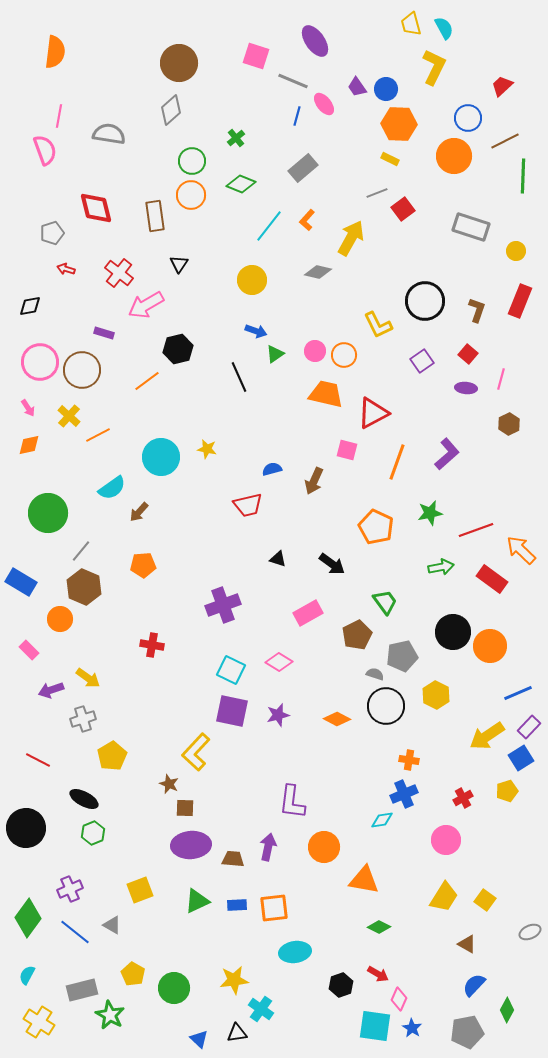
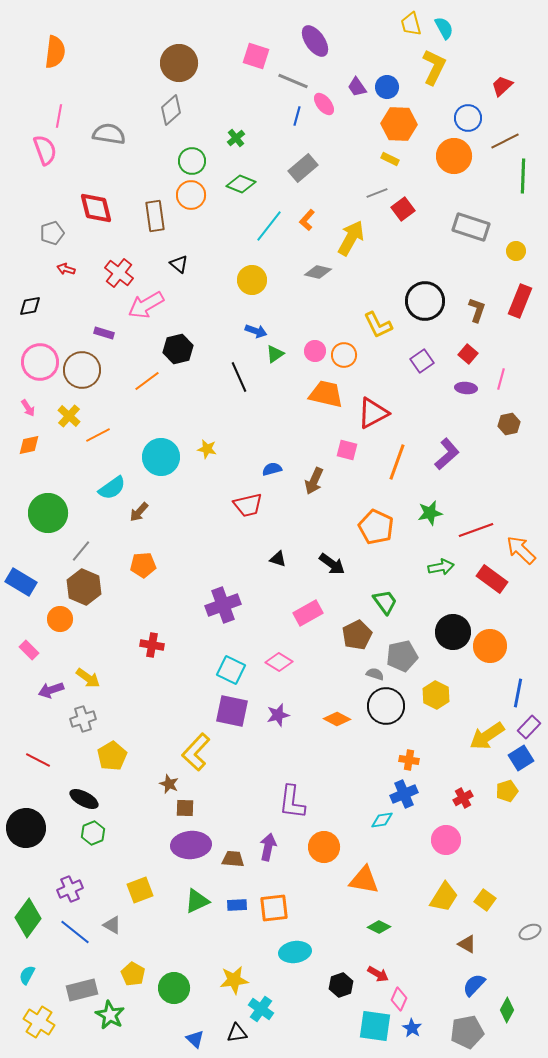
blue circle at (386, 89): moved 1 px right, 2 px up
black triangle at (179, 264): rotated 24 degrees counterclockwise
brown hexagon at (509, 424): rotated 15 degrees clockwise
blue line at (518, 693): rotated 56 degrees counterclockwise
blue triangle at (199, 1039): moved 4 px left
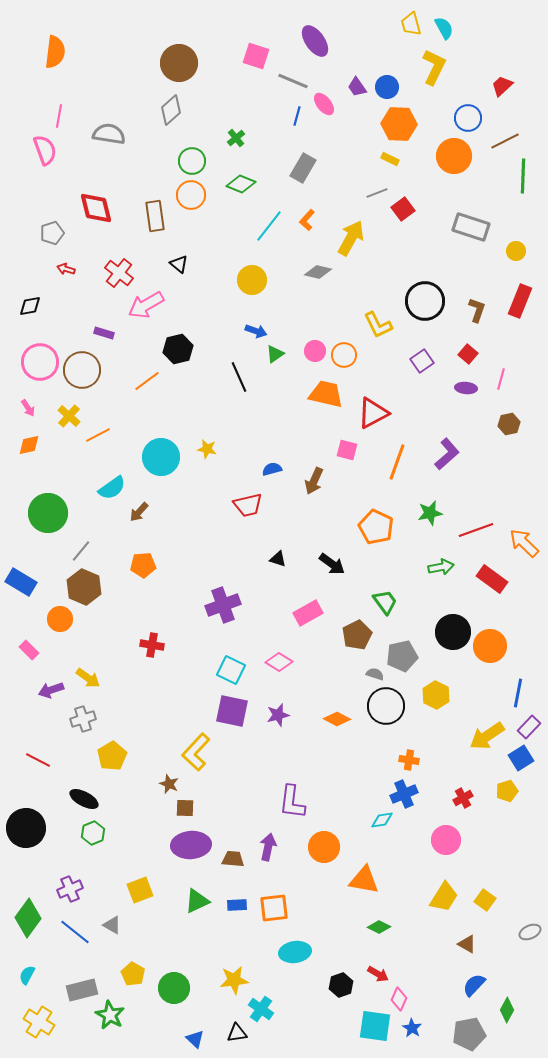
gray rectangle at (303, 168): rotated 20 degrees counterclockwise
orange arrow at (521, 550): moved 3 px right, 7 px up
gray pentagon at (467, 1032): moved 2 px right, 2 px down
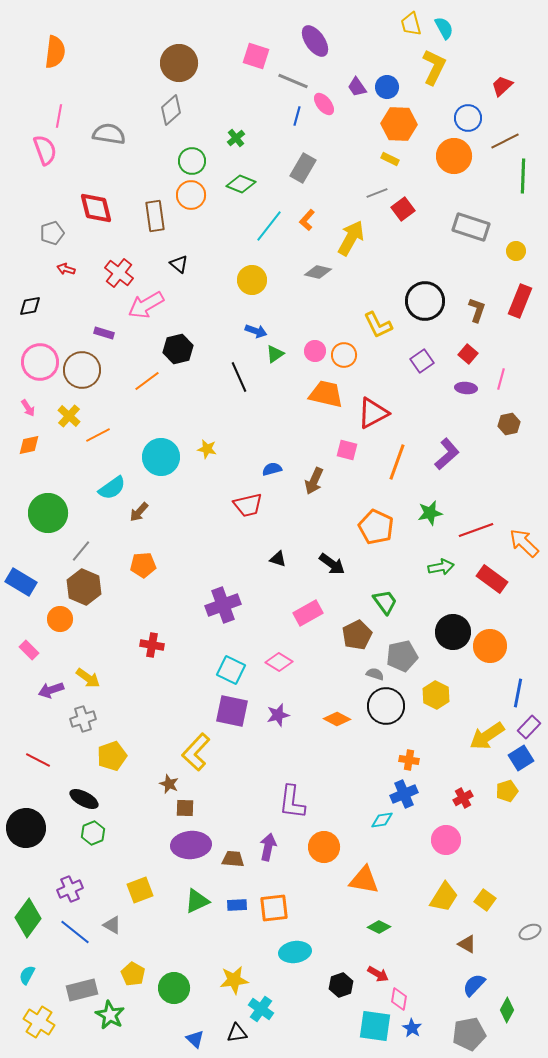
yellow pentagon at (112, 756): rotated 12 degrees clockwise
pink diamond at (399, 999): rotated 15 degrees counterclockwise
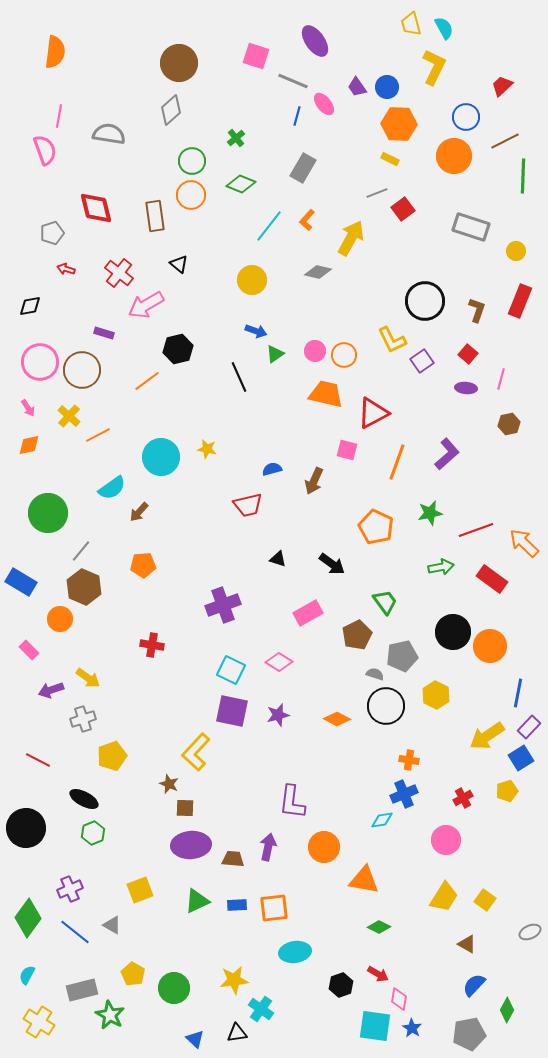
blue circle at (468, 118): moved 2 px left, 1 px up
yellow L-shape at (378, 325): moved 14 px right, 15 px down
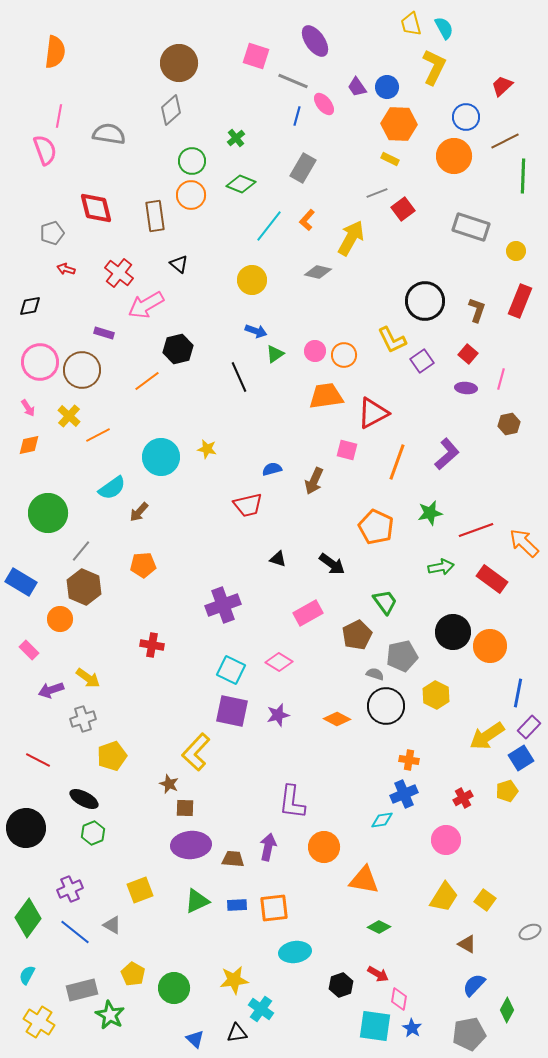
orange trapezoid at (326, 394): moved 2 px down; rotated 21 degrees counterclockwise
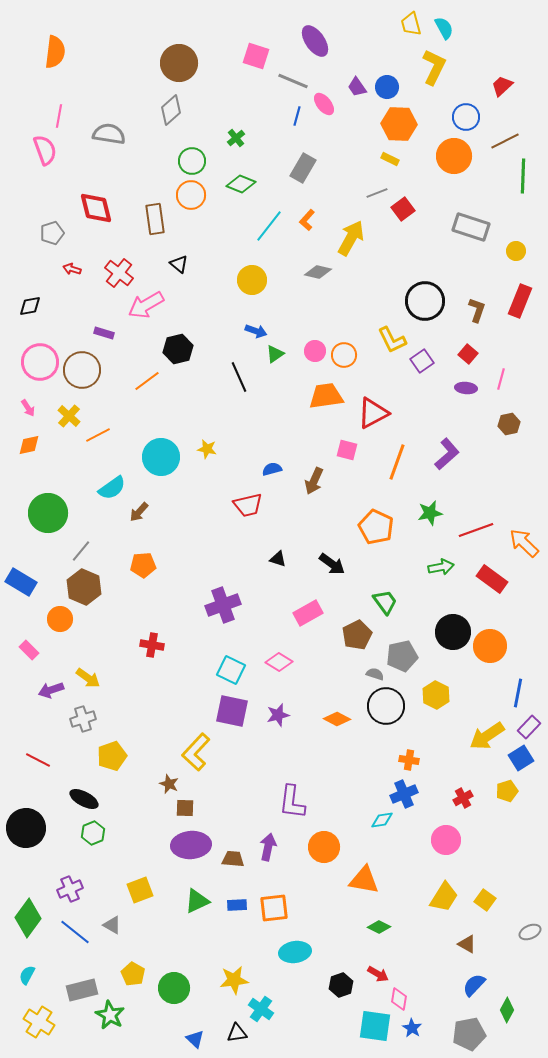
brown rectangle at (155, 216): moved 3 px down
red arrow at (66, 269): moved 6 px right
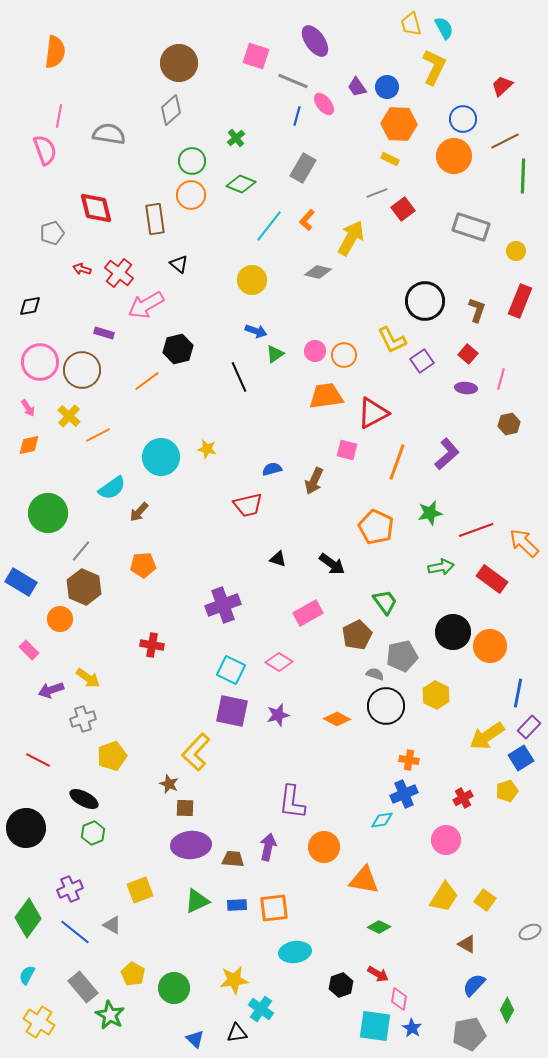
blue circle at (466, 117): moved 3 px left, 2 px down
red arrow at (72, 269): moved 10 px right
gray rectangle at (82, 990): moved 1 px right, 3 px up; rotated 64 degrees clockwise
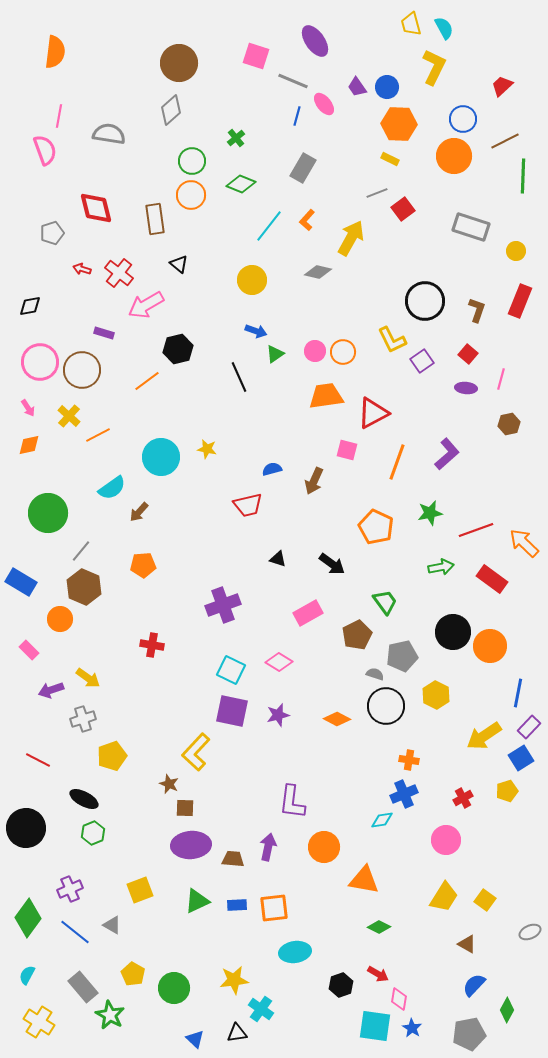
orange circle at (344, 355): moved 1 px left, 3 px up
yellow arrow at (487, 736): moved 3 px left
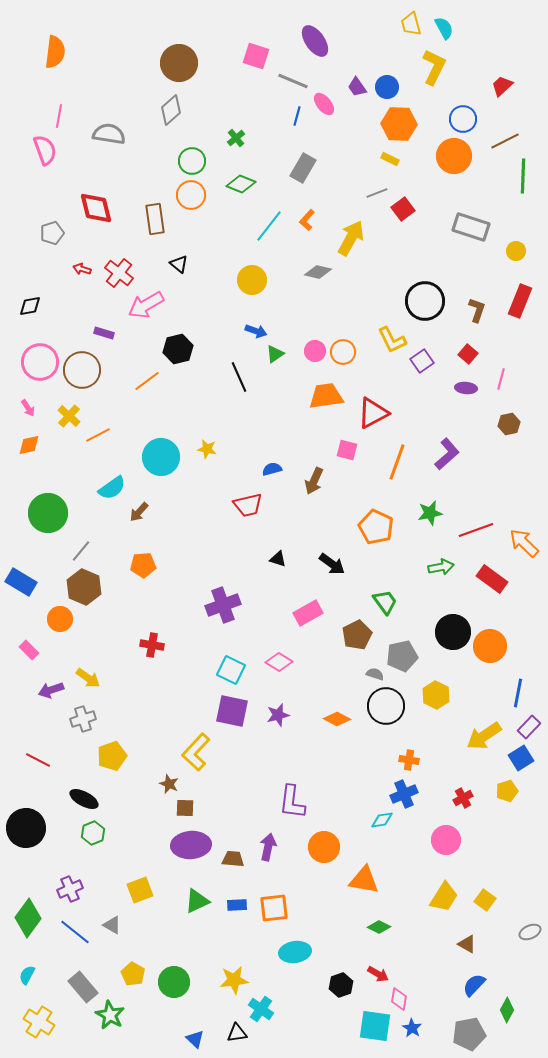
green circle at (174, 988): moved 6 px up
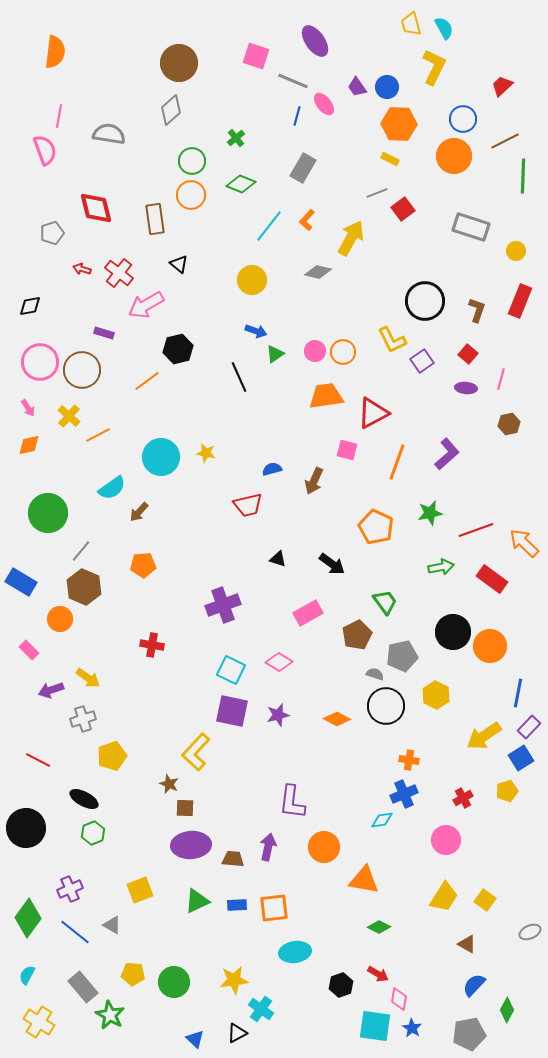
yellow star at (207, 449): moved 1 px left, 4 px down
yellow pentagon at (133, 974): rotated 25 degrees counterclockwise
black triangle at (237, 1033): rotated 20 degrees counterclockwise
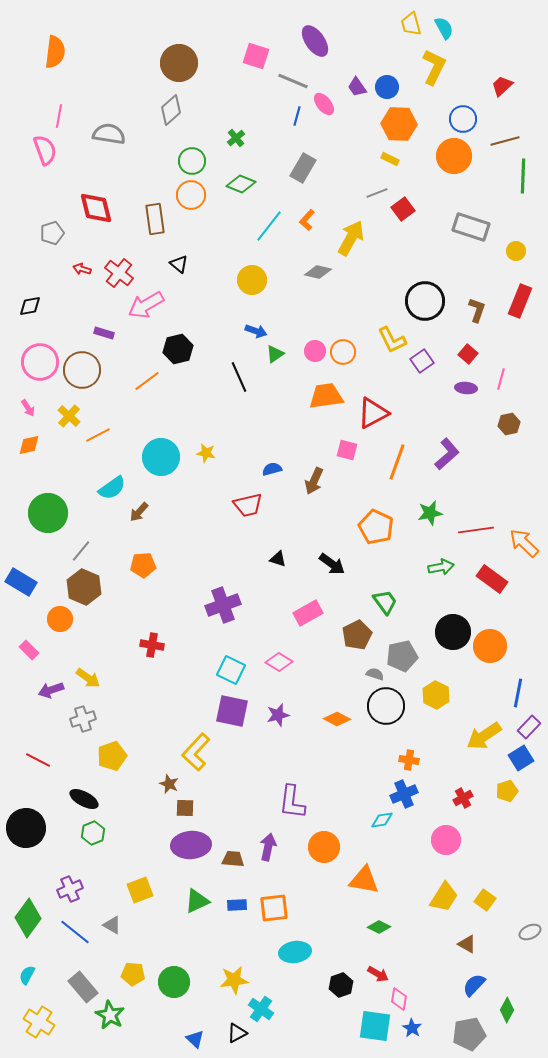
brown line at (505, 141): rotated 12 degrees clockwise
red line at (476, 530): rotated 12 degrees clockwise
